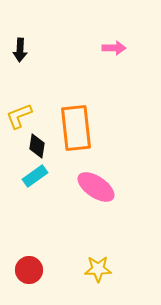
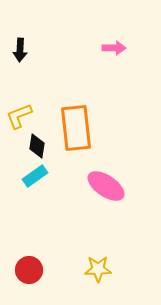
pink ellipse: moved 10 px right, 1 px up
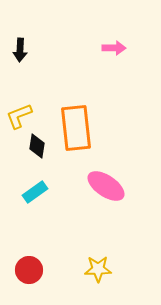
cyan rectangle: moved 16 px down
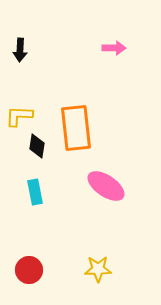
yellow L-shape: rotated 24 degrees clockwise
cyan rectangle: rotated 65 degrees counterclockwise
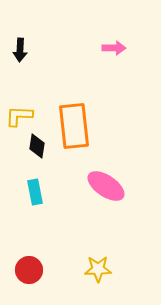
orange rectangle: moved 2 px left, 2 px up
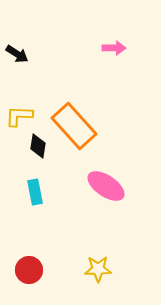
black arrow: moved 3 px left, 4 px down; rotated 60 degrees counterclockwise
orange rectangle: rotated 36 degrees counterclockwise
black diamond: moved 1 px right
